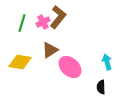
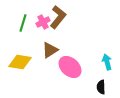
green line: moved 1 px right
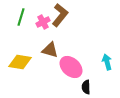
brown L-shape: moved 2 px right, 2 px up
green line: moved 2 px left, 6 px up
brown triangle: rotated 48 degrees clockwise
pink ellipse: moved 1 px right
black semicircle: moved 15 px left
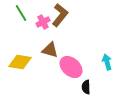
green line: moved 4 px up; rotated 48 degrees counterclockwise
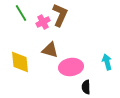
brown L-shape: rotated 15 degrees counterclockwise
yellow diamond: rotated 75 degrees clockwise
pink ellipse: rotated 50 degrees counterclockwise
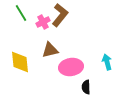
brown L-shape: rotated 15 degrees clockwise
brown triangle: rotated 30 degrees counterclockwise
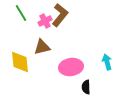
pink cross: moved 2 px right, 1 px up
brown triangle: moved 8 px left, 3 px up
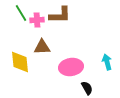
brown L-shape: rotated 50 degrees clockwise
pink cross: moved 8 px left, 1 px up; rotated 24 degrees clockwise
brown triangle: rotated 12 degrees clockwise
black semicircle: moved 1 px right, 1 px down; rotated 152 degrees clockwise
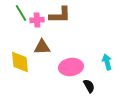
black semicircle: moved 2 px right, 2 px up
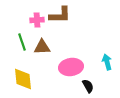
green line: moved 1 px right, 29 px down; rotated 12 degrees clockwise
yellow diamond: moved 3 px right, 17 px down
black semicircle: moved 1 px left
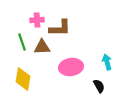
brown L-shape: moved 13 px down
yellow diamond: rotated 15 degrees clockwise
black semicircle: moved 11 px right
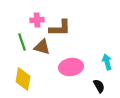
brown triangle: rotated 18 degrees clockwise
